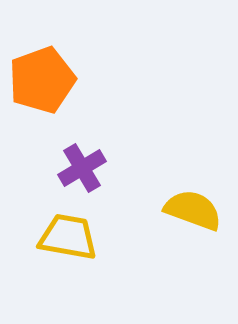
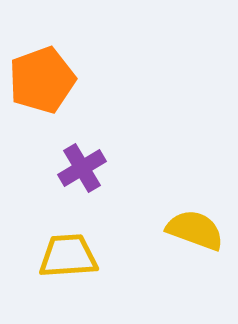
yellow semicircle: moved 2 px right, 20 px down
yellow trapezoid: moved 19 px down; rotated 14 degrees counterclockwise
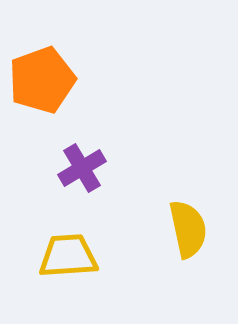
yellow semicircle: moved 7 px left, 1 px up; rotated 58 degrees clockwise
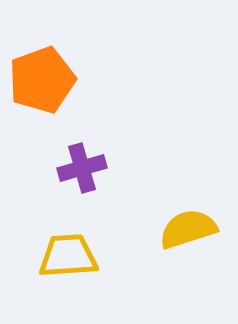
purple cross: rotated 15 degrees clockwise
yellow semicircle: rotated 96 degrees counterclockwise
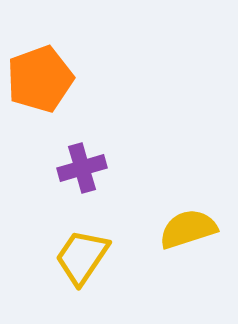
orange pentagon: moved 2 px left, 1 px up
yellow trapezoid: moved 14 px right, 1 px down; rotated 52 degrees counterclockwise
